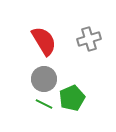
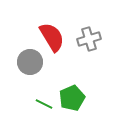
red semicircle: moved 8 px right, 4 px up
gray circle: moved 14 px left, 17 px up
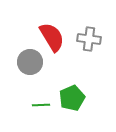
gray cross: rotated 25 degrees clockwise
green line: moved 3 px left, 1 px down; rotated 30 degrees counterclockwise
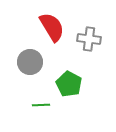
red semicircle: moved 10 px up
green pentagon: moved 3 px left, 14 px up; rotated 20 degrees counterclockwise
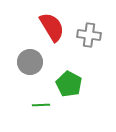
gray cross: moved 4 px up
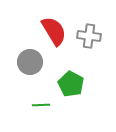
red semicircle: moved 2 px right, 4 px down
gray cross: moved 1 px down
green pentagon: moved 2 px right
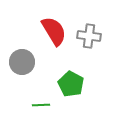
gray circle: moved 8 px left
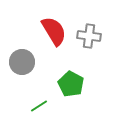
green line: moved 2 px left, 1 px down; rotated 30 degrees counterclockwise
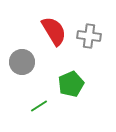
green pentagon: rotated 20 degrees clockwise
